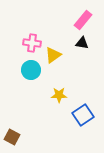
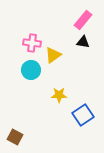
black triangle: moved 1 px right, 1 px up
brown square: moved 3 px right
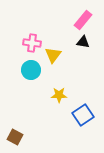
yellow triangle: rotated 18 degrees counterclockwise
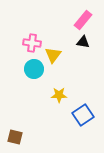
cyan circle: moved 3 px right, 1 px up
brown square: rotated 14 degrees counterclockwise
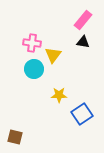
blue square: moved 1 px left, 1 px up
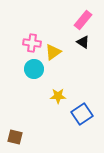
black triangle: rotated 24 degrees clockwise
yellow triangle: moved 3 px up; rotated 18 degrees clockwise
yellow star: moved 1 px left, 1 px down
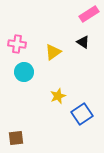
pink rectangle: moved 6 px right, 6 px up; rotated 18 degrees clockwise
pink cross: moved 15 px left, 1 px down
cyan circle: moved 10 px left, 3 px down
yellow star: rotated 21 degrees counterclockwise
brown square: moved 1 px right, 1 px down; rotated 21 degrees counterclockwise
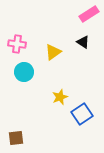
yellow star: moved 2 px right, 1 px down
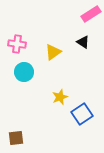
pink rectangle: moved 2 px right
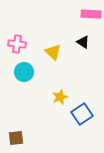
pink rectangle: rotated 36 degrees clockwise
yellow triangle: rotated 42 degrees counterclockwise
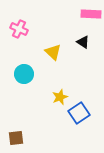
pink cross: moved 2 px right, 15 px up; rotated 18 degrees clockwise
cyan circle: moved 2 px down
blue square: moved 3 px left, 1 px up
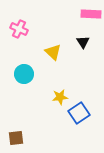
black triangle: rotated 24 degrees clockwise
yellow star: rotated 14 degrees clockwise
